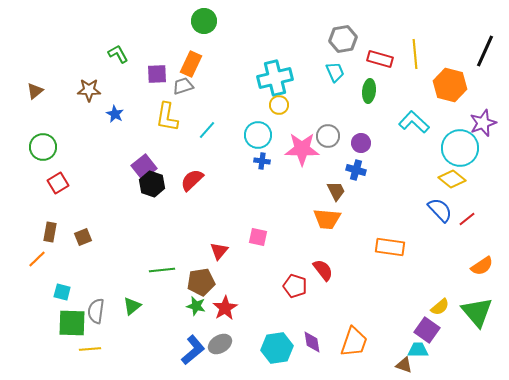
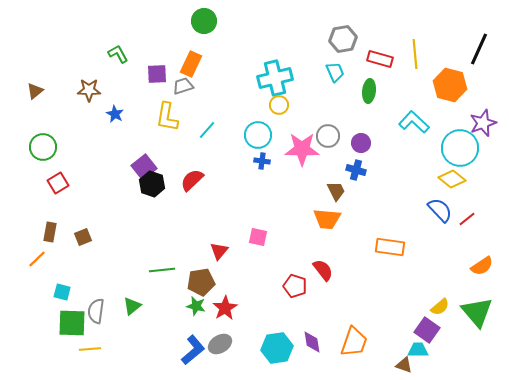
black line at (485, 51): moved 6 px left, 2 px up
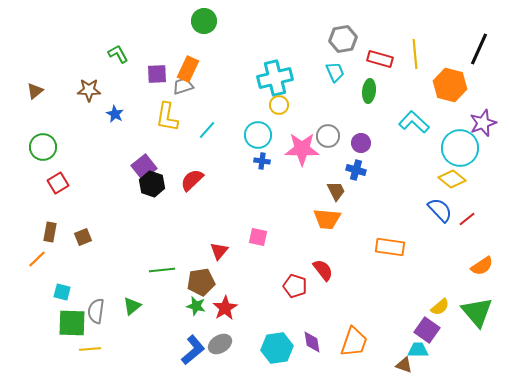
orange rectangle at (191, 64): moved 3 px left, 5 px down
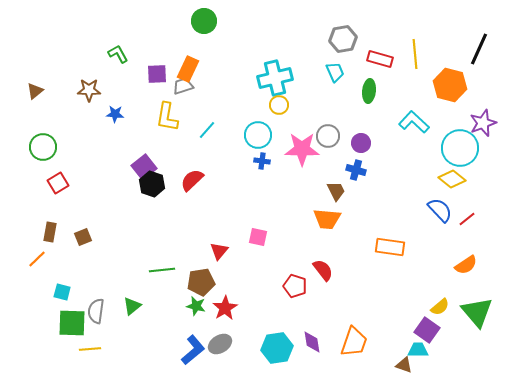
blue star at (115, 114): rotated 24 degrees counterclockwise
orange semicircle at (482, 266): moved 16 px left, 1 px up
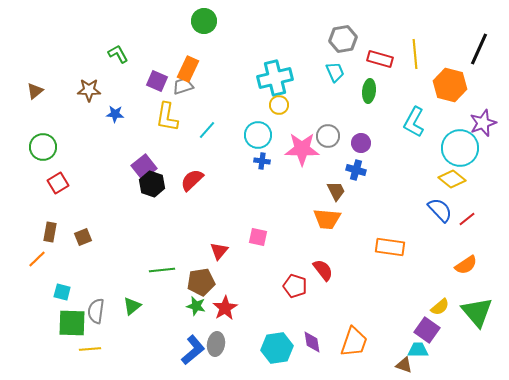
purple square at (157, 74): moved 7 px down; rotated 25 degrees clockwise
cyan L-shape at (414, 122): rotated 104 degrees counterclockwise
gray ellipse at (220, 344): moved 4 px left; rotated 50 degrees counterclockwise
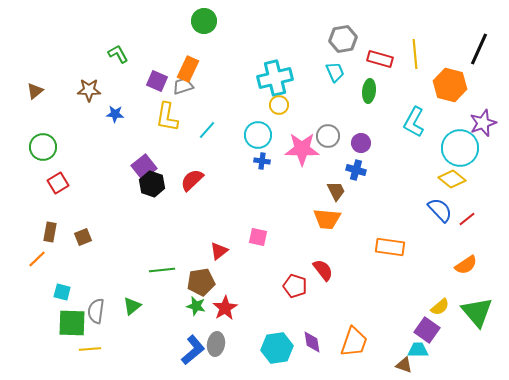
red triangle at (219, 251): rotated 12 degrees clockwise
